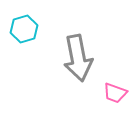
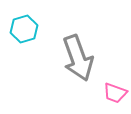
gray arrow: rotated 9 degrees counterclockwise
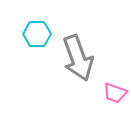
cyan hexagon: moved 13 px right, 5 px down; rotated 16 degrees clockwise
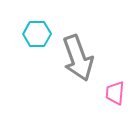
pink trapezoid: rotated 75 degrees clockwise
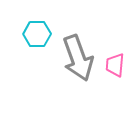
pink trapezoid: moved 28 px up
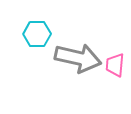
gray arrow: rotated 57 degrees counterclockwise
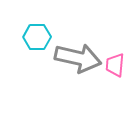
cyan hexagon: moved 3 px down
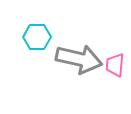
gray arrow: moved 1 px right, 1 px down
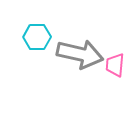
gray arrow: moved 1 px right, 5 px up
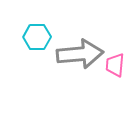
gray arrow: rotated 18 degrees counterclockwise
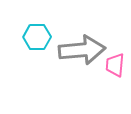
gray arrow: moved 2 px right, 4 px up
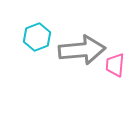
cyan hexagon: rotated 20 degrees counterclockwise
